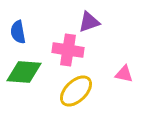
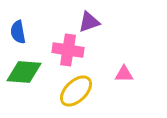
pink triangle: rotated 12 degrees counterclockwise
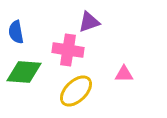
blue semicircle: moved 2 px left
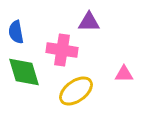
purple triangle: rotated 20 degrees clockwise
pink cross: moved 6 px left
green diamond: rotated 69 degrees clockwise
yellow ellipse: rotated 8 degrees clockwise
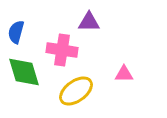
blue semicircle: rotated 25 degrees clockwise
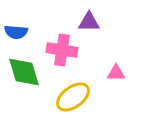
blue semicircle: rotated 100 degrees counterclockwise
pink triangle: moved 8 px left, 1 px up
yellow ellipse: moved 3 px left, 6 px down
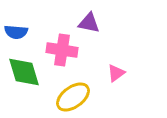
purple triangle: moved 1 px down; rotated 10 degrees clockwise
pink triangle: rotated 36 degrees counterclockwise
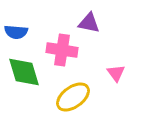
pink triangle: rotated 30 degrees counterclockwise
